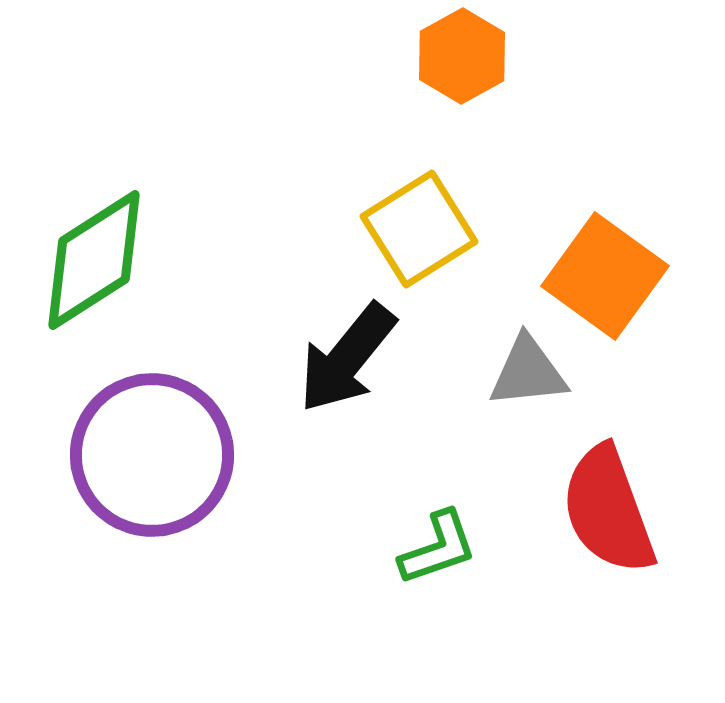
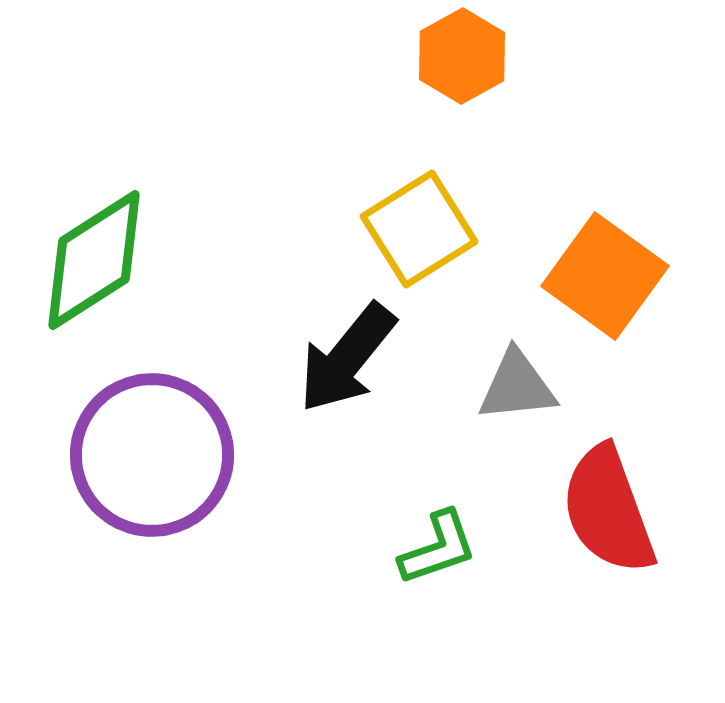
gray triangle: moved 11 px left, 14 px down
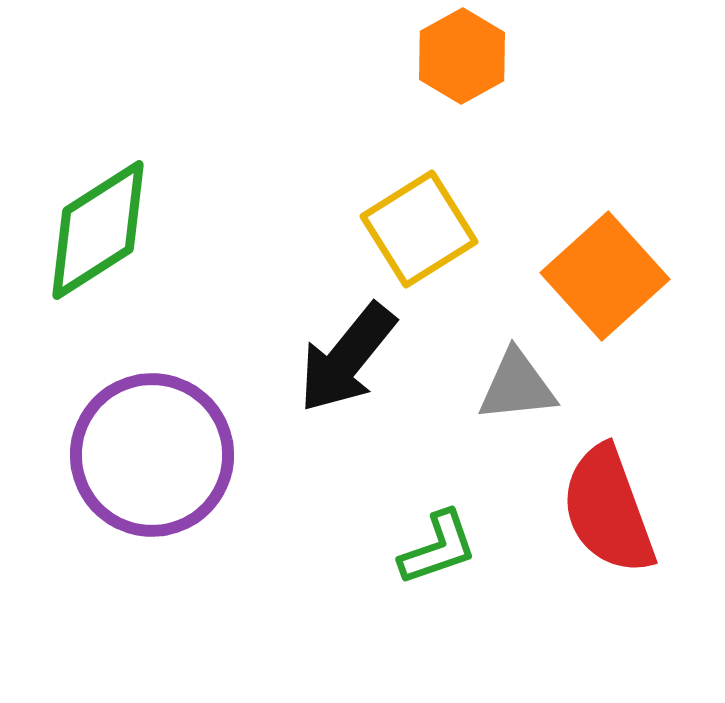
green diamond: moved 4 px right, 30 px up
orange square: rotated 12 degrees clockwise
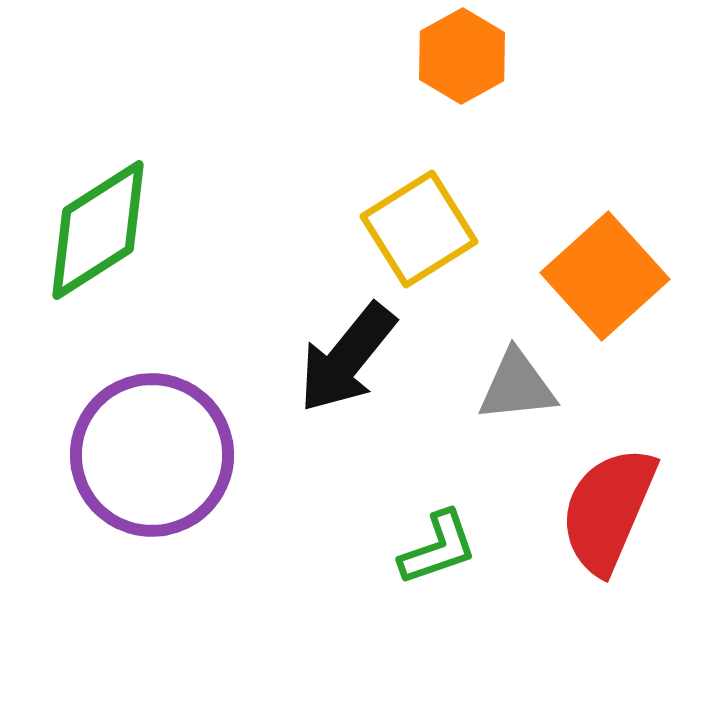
red semicircle: rotated 43 degrees clockwise
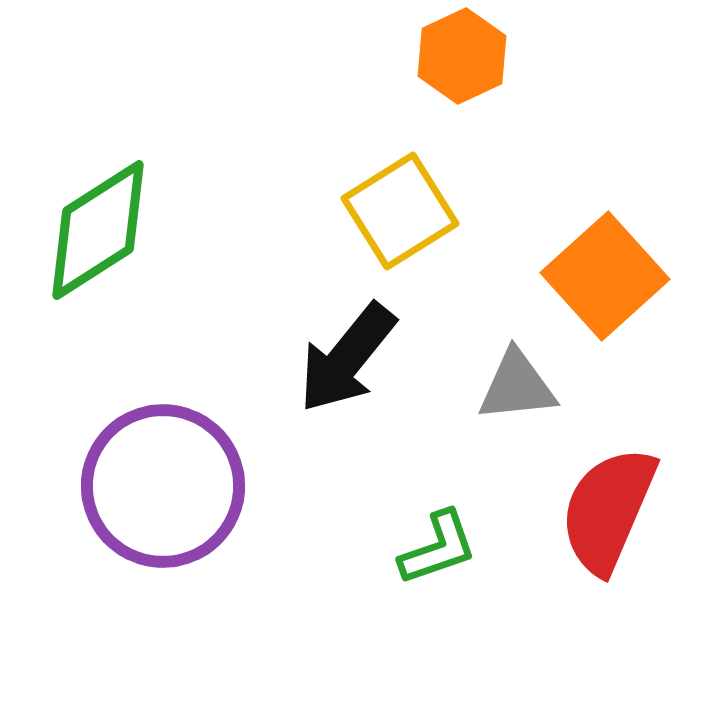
orange hexagon: rotated 4 degrees clockwise
yellow square: moved 19 px left, 18 px up
purple circle: moved 11 px right, 31 px down
